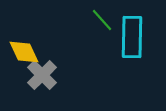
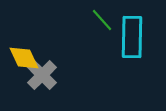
yellow diamond: moved 6 px down
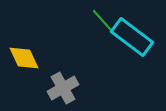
cyan rectangle: rotated 54 degrees counterclockwise
gray cross: moved 21 px right, 13 px down; rotated 16 degrees clockwise
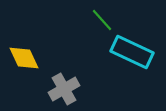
cyan rectangle: moved 15 px down; rotated 12 degrees counterclockwise
gray cross: moved 1 px right, 1 px down
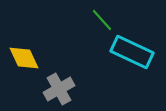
gray cross: moved 5 px left
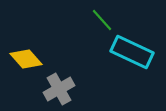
yellow diamond: moved 2 px right, 1 px down; rotated 16 degrees counterclockwise
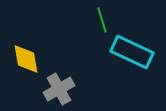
green line: rotated 25 degrees clockwise
yellow diamond: rotated 32 degrees clockwise
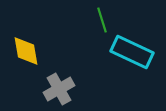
yellow diamond: moved 8 px up
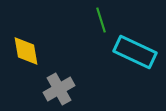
green line: moved 1 px left
cyan rectangle: moved 3 px right
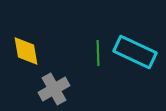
green line: moved 3 px left, 33 px down; rotated 15 degrees clockwise
gray cross: moved 5 px left
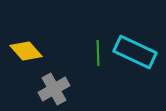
yellow diamond: rotated 32 degrees counterclockwise
